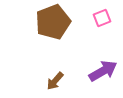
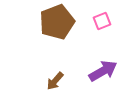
pink square: moved 3 px down
brown pentagon: moved 4 px right
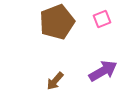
pink square: moved 2 px up
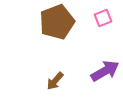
pink square: moved 1 px right, 1 px up
purple arrow: moved 2 px right
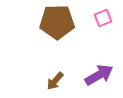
brown pentagon: rotated 20 degrees clockwise
purple arrow: moved 6 px left, 4 px down
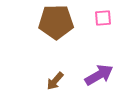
pink square: rotated 18 degrees clockwise
brown pentagon: moved 1 px left
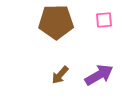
pink square: moved 1 px right, 2 px down
brown arrow: moved 5 px right, 6 px up
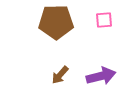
purple arrow: moved 2 px right, 1 px down; rotated 16 degrees clockwise
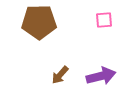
brown pentagon: moved 17 px left
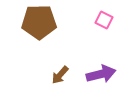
pink square: rotated 30 degrees clockwise
purple arrow: moved 2 px up
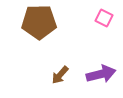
pink square: moved 2 px up
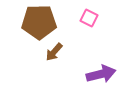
pink square: moved 15 px left
brown arrow: moved 6 px left, 23 px up
